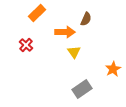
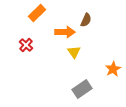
brown semicircle: moved 1 px down
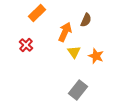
orange arrow: rotated 66 degrees counterclockwise
orange star: moved 17 px left, 13 px up; rotated 21 degrees counterclockwise
gray rectangle: moved 4 px left, 1 px down; rotated 18 degrees counterclockwise
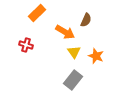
orange arrow: rotated 96 degrees clockwise
red cross: rotated 24 degrees counterclockwise
gray rectangle: moved 5 px left, 10 px up
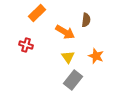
brown semicircle: rotated 16 degrees counterclockwise
yellow triangle: moved 6 px left, 5 px down
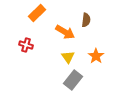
orange star: rotated 14 degrees clockwise
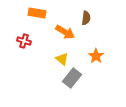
orange rectangle: rotated 54 degrees clockwise
brown semicircle: moved 2 px up
red cross: moved 2 px left, 4 px up
yellow triangle: moved 6 px left, 2 px down; rotated 16 degrees counterclockwise
gray rectangle: moved 1 px left, 2 px up
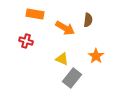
orange rectangle: moved 2 px left, 1 px down
brown semicircle: moved 2 px right, 2 px down
orange arrow: moved 4 px up
red cross: moved 2 px right
yellow triangle: rotated 16 degrees counterclockwise
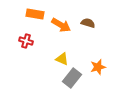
brown semicircle: moved 3 px down; rotated 80 degrees counterclockwise
orange arrow: moved 4 px left, 3 px up
orange star: moved 2 px right, 11 px down; rotated 21 degrees clockwise
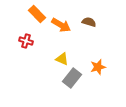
orange rectangle: moved 2 px right; rotated 36 degrees clockwise
brown semicircle: moved 1 px right, 1 px up
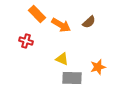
brown semicircle: rotated 120 degrees clockwise
gray rectangle: rotated 54 degrees clockwise
